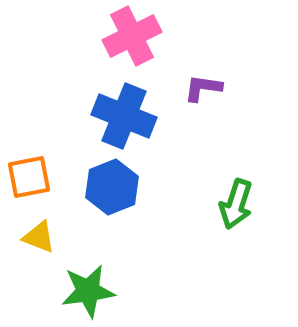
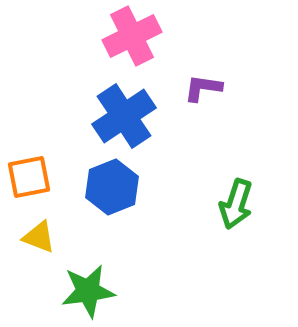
blue cross: rotated 34 degrees clockwise
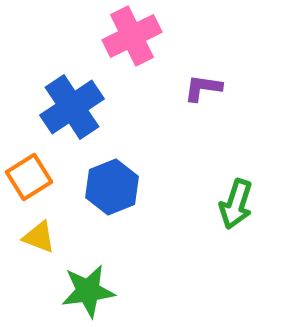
blue cross: moved 52 px left, 9 px up
orange square: rotated 21 degrees counterclockwise
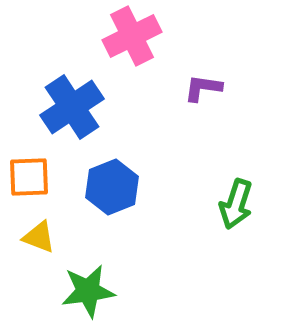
orange square: rotated 30 degrees clockwise
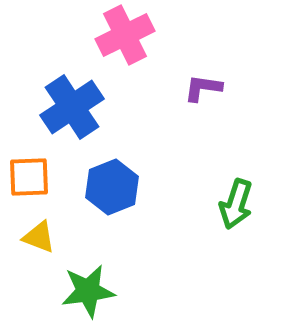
pink cross: moved 7 px left, 1 px up
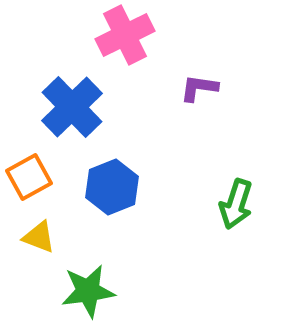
purple L-shape: moved 4 px left
blue cross: rotated 10 degrees counterclockwise
orange square: rotated 27 degrees counterclockwise
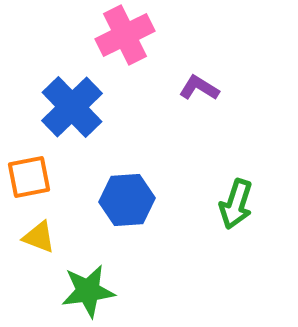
purple L-shape: rotated 24 degrees clockwise
orange square: rotated 18 degrees clockwise
blue hexagon: moved 15 px right, 13 px down; rotated 18 degrees clockwise
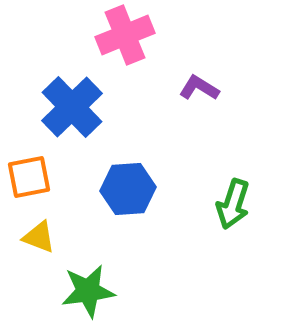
pink cross: rotated 4 degrees clockwise
blue hexagon: moved 1 px right, 11 px up
green arrow: moved 3 px left
